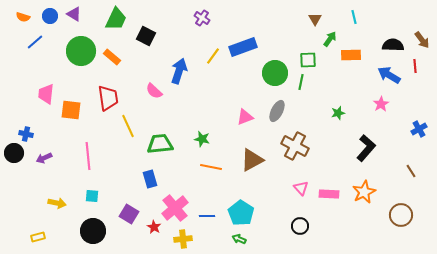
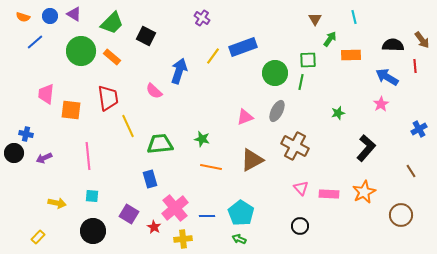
green trapezoid at (116, 19): moved 4 px left, 4 px down; rotated 20 degrees clockwise
blue arrow at (389, 75): moved 2 px left, 2 px down
yellow rectangle at (38, 237): rotated 32 degrees counterclockwise
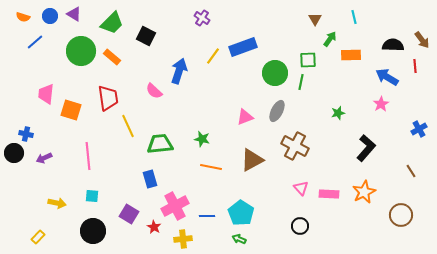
orange square at (71, 110): rotated 10 degrees clockwise
pink cross at (175, 208): moved 2 px up; rotated 12 degrees clockwise
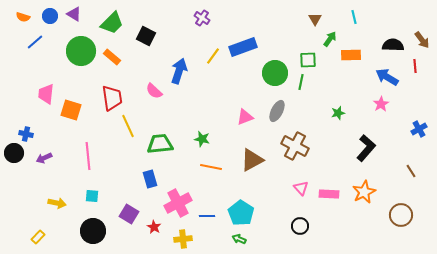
red trapezoid at (108, 98): moved 4 px right
pink cross at (175, 206): moved 3 px right, 3 px up
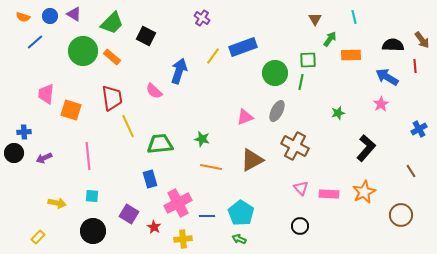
green circle at (81, 51): moved 2 px right
blue cross at (26, 134): moved 2 px left, 2 px up; rotated 16 degrees counterclockwise
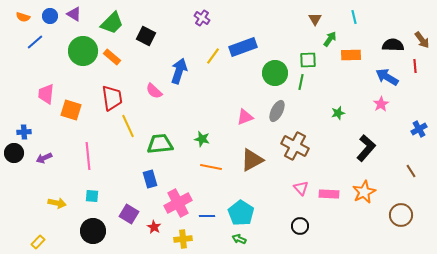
yellow rectangle at (38, 237): moved 5 px down
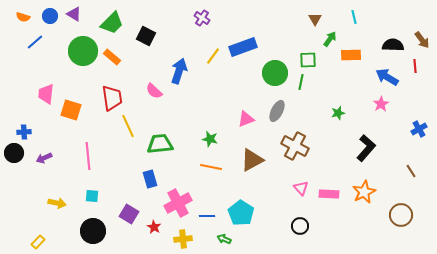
pink triangle at (245, 117): moved 1 px right, 2 px down
green star at (202, 139): moved 8 px right
green arrow at (239, 239): moved 15 px left
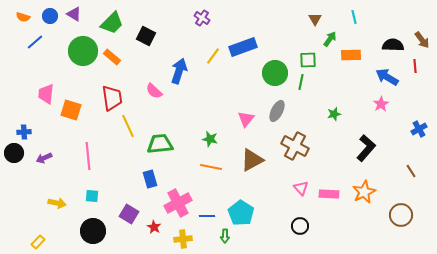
green star at (338, 113): moved 4 px left, 1 px down
pink triangle at (246, 119): rotated 30 degrees counterclockwise
green arrow at (224, 239): moved 1 px right, 3 px up; rotated 112 degrees counterclockwise
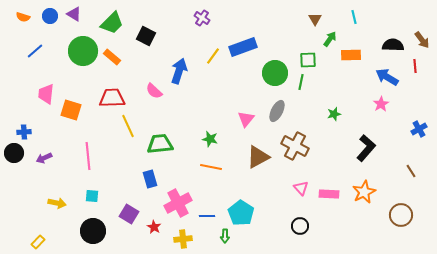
blue line at (35, 42): moved 9 px down
red trapezoid at (112, 98): rotated 84 degrees counterclockwise
brown triangle at (252, 160): moved 6 px right, 3 px up
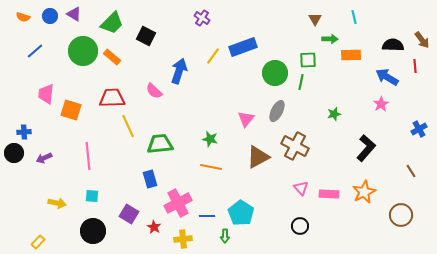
green arrow at (330, 39): rotated 56 degrees clockwise
